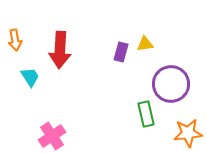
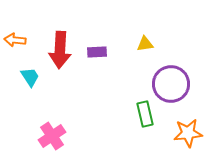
orange arrow: rotated 105 degrees clockwise
purple rectangle: moved 24 px left; rotated 72 degrees clockwise
green rectangle: moved 1 px left
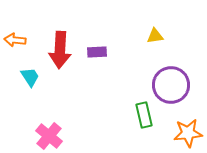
yellow triangle: moved 10 px right, 8 px up
purple circle: moved 1 px down
green rectangle: moved 1 px left, 1 px down
pink cross: moved 3 px left; rotated 16 degrees counterclockwise
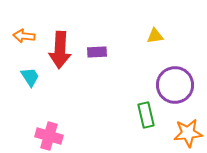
orange arrow: moved 9 px right, 4 px up
purple circle: moved 4 px right
green rectangle: moved 2 px right
pink cross: rotated 24 degrees counterclockwise
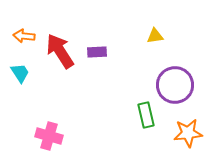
red arrow: moved 1 px down; rotated 144 degrees clockwise
cyan trapezoid: moved 10 px left, 4 px up
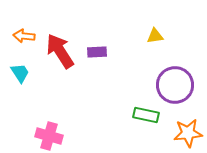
green rectangle: rotated 65 degrees counterclockwise
